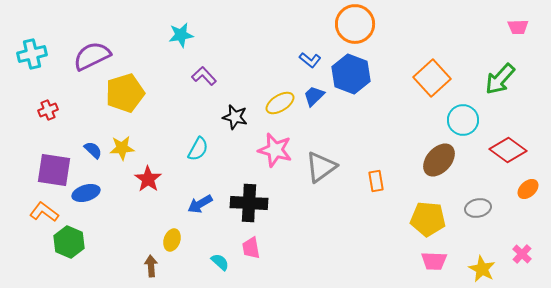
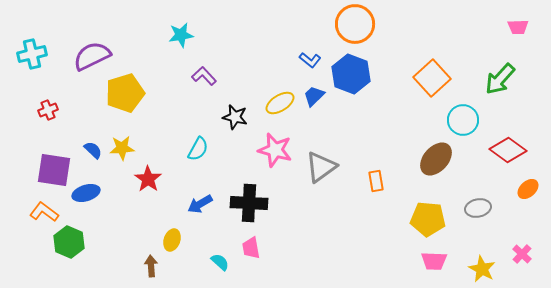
brown ellipse at (439, 160): moved 3 px left, 1 px up
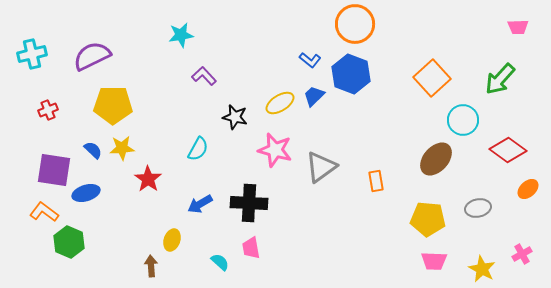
yellow pentagon at (125, 93): moved 12 px left, 12 px down; rotated 18 degrees clockwise
pink cross at (522, 254): rotated 18 degrees clockwise
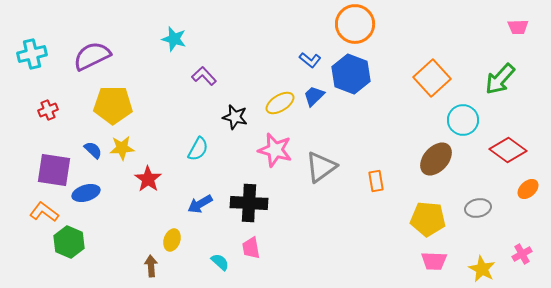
cyan star at (181, 35): moved 7 px left, 4 px down; rotated 25 degrees clockwise
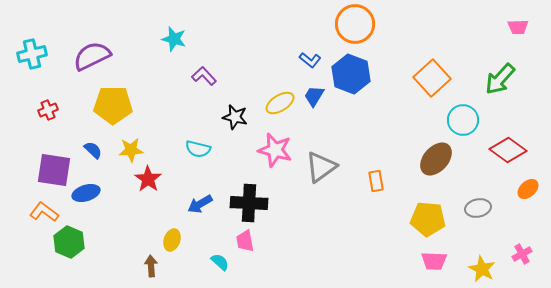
blue trapezoid at (314, 96): rotated 15 degrees counterclockwise
yellow star at (122, 148): moved 9 px right, 2 px down
cyan semicircle at (198, 149): rotated 75 degrees clockwise
pink trapezoid at (251, 248): moved 6 px left, 7 px up
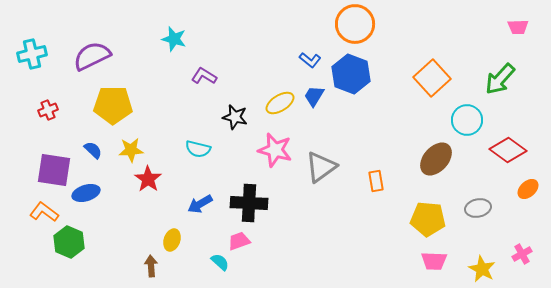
purple L-shape at (204, 76): rotated 15 degrees counterclockwise
cyan circle at (463, 120): moved 4 px right
pink trapezoid at (245, 241): moved 6 px left; rotated 80 degrees clockwise
